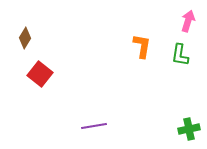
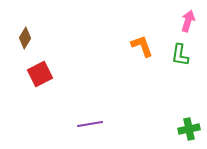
orange L-shape: rotated 30 degrees counterclockwise
red square: rotated 25 degrees clockwise
purple line: moved 4 px left, 2 px up
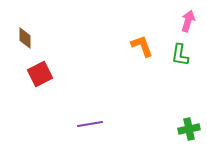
brown diamond: rotated 30 degrees counterclockwise
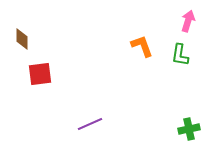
brown diamond: moved 3 px left, 1 px down
red square: rotated 20 degrees clockwise
purple line: rotated 15 degrees counterclockwise
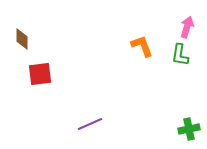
pink arrow: moved 1 px left, 6 px down
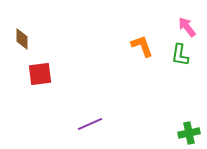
pink arrow: rotated 55 degrees counterclockwise
green cross: moved 4 px down
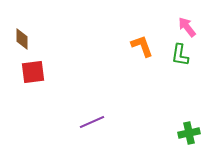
red square: moved 7 px left, 2 px up
purple line: moved 2 px right, 2 px up
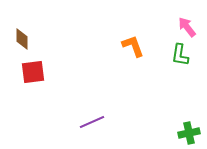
orange L-shape: moved 9 px left
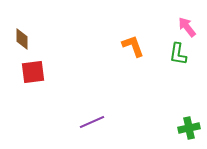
green L-shape: moved 2 px left, 1 px up
green cross: moved 5 px up
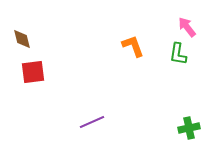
brown diamond: rotated 15 degrees counterclockwise
